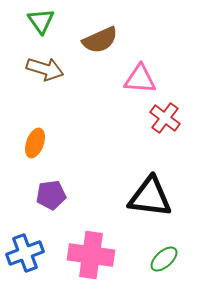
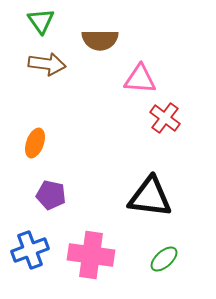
brown semicircle: rotated 24 degrees clockwise
brown arrow: moved 2 px right, 5 px up; rotated 9 degrees counterclockwise
purple pentagon: rotated 20 degrees clockwise
blue cross: moved 5 px right, 3 px up
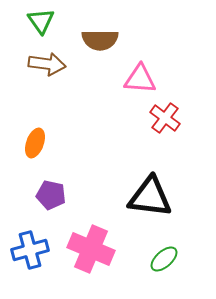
blue cross: rotated 6 degrees clockwise
pink cross: moved 6 px up; rotated 15 degrees clockwise
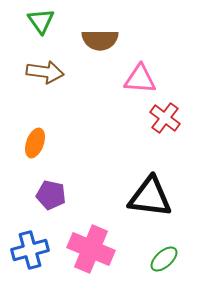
brown arrow: moved 2 px left, 8 px down
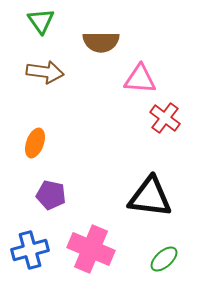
brown semicircle: moved 1 px right, 2 px down
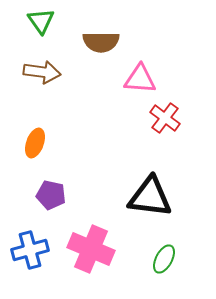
brown arrow: moved 3 px left
green ellipse: rotated 20 degrees counterclockwise
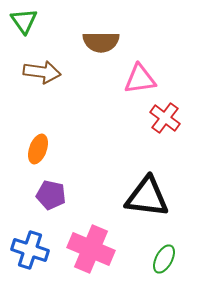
green triangle: moved 17 px left
pink triangle: rotated 12 degrees counterclockwise
orange ellipse: moved 3 px right, 6 px down
black triangle: moved 3 px left
blue cross: rotated 33 degrees clockwise
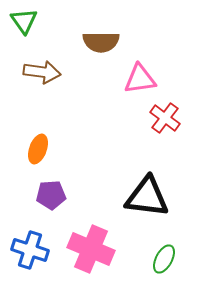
purple pentagon: rotated 16 degrees counterclockwise
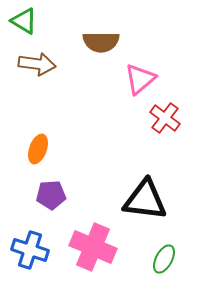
green triangle: rotated 24 degrees counterclockwise
brown arrow: moved 5 px left, 8 px up
pink triangle: rotated 32 degrees counterclockwise
black triangle: moved 2 px left, 3 px down
pink cross: moved 2 px right, 2 px up
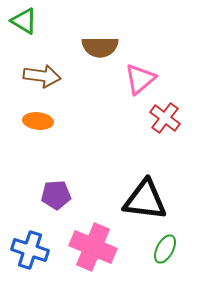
brown semicircle: moved 1 px left, 5 px down
brown arrow: moved 5 px right, 12 px down
orange ellipse: moved 28 px up; rotated 76 degrees clockwise
purple pentagon: moved 5 px right
green ellipse: moved 1 px right, 10 px up
